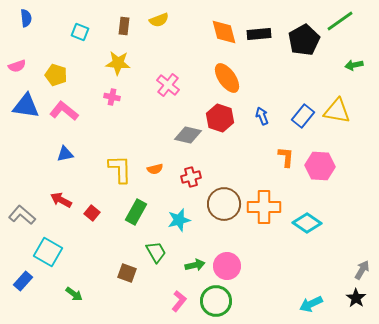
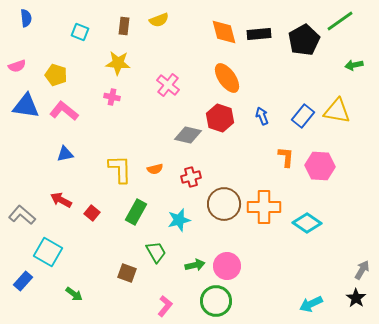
pink L-shape at (179, 301): moved 14 px left, 5 px down
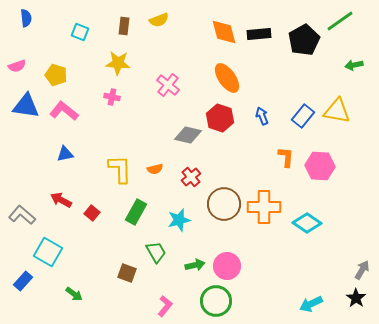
red cross at (191, 177): rotated 24 degrees counterclockwise
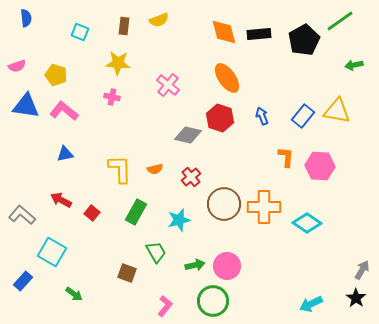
cyan square at (48, 252): moved 4 px right
green circle at (216, 301): moved 3 px left
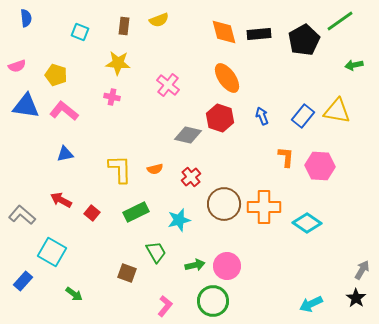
green rectangle at (136, 212): rotated 35 degrees clockwise
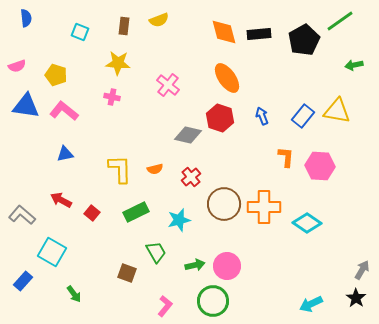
green arrow at (74, 294): rotated 18 degrees clockwise
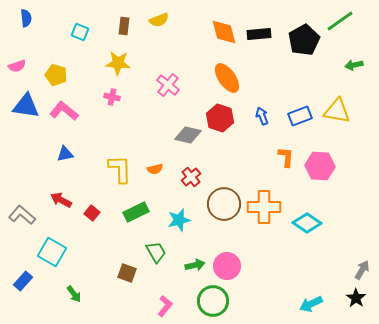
blue rectangle at (303, 116): moved 3 px left; rotated 30 degrees clockwise
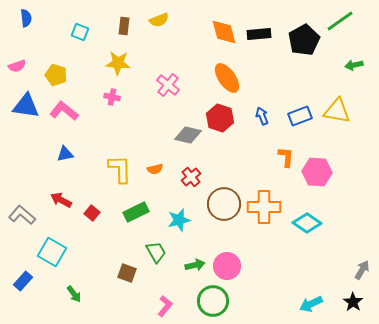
pink hexagon at (320, 166): moved 3 px left, 6 px down
black star at (356, 298): moved 3 px left, 4 px down
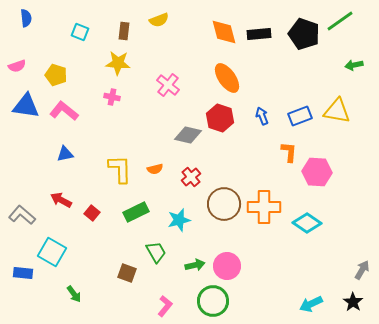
brown rectangle at (124, 26): moved 5 px down
black pentagon at (304, 40): moved 6 px up; rotated 24 degrees counterclockwise
orange L-shape at (286, 157): moved 3 px right, 5 px up
blue rectangle at (23, 281): moved 8 px up; rotated 54 degrees clockwise
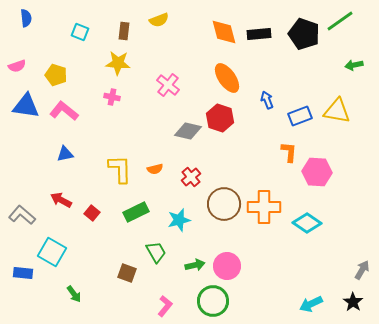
blue arrow at (262, 116): moved 5 px right, 16 px up
gray diamond at (188, 135): moved 4 px up
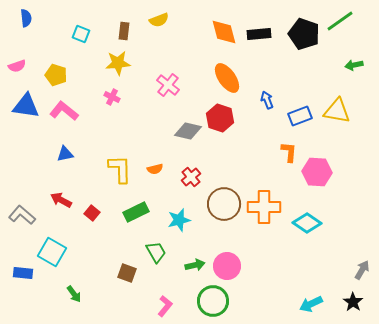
cyan square at (80, 32): moved 1 px right, 2 px down
yellow star at (118, 63): rotated 10 degrees counterclockwise
pink cross at (112, 97): rotated 14 degrees clockwise
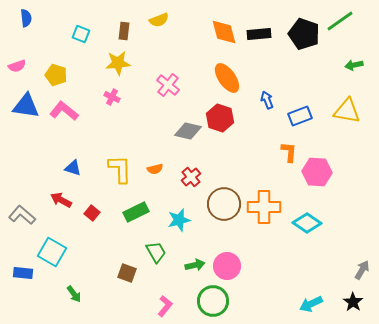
yellow triangle at (337, 111): moved 10 px right
blue triangle at (65, 154): moved 8 px right, 14 px down; rotated 30 degrees clockwise
